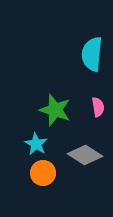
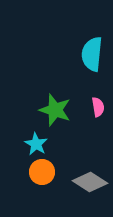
gray diamond: moved 5 px right, 27 px down
orange circle: moved 1 px left, 1 px up
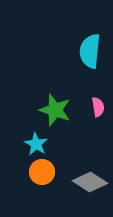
cyan semicircle: moved 2 px left, 3 px up
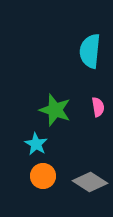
orange circle: moved 1 px right, 4 px down
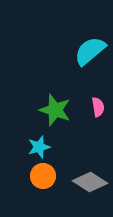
cyan semicircle: rotated 44 degrees clockwise
cyan star: moved 3 px right, 3 px down; rotated 25 degrees clockwise
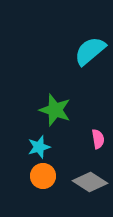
pink semicircle: moved 32 px down
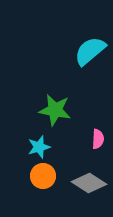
green star: rotated 8 degrees counterclockwise
pink semicircle: rotated 12 degrees clockwise
gray diamond: moved 1 px left, 1 px down
